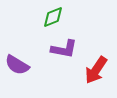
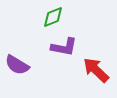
purple L-shape: moved 2 px up
red arrow: rotated 100 degrees clockwise
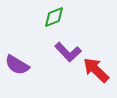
green diamond: moved 1 px right
purple L-shape: moved 4 px right, 5 px down; rotated 36 degrees clockwise
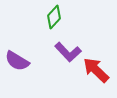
green diamond: rotated 25 degrees counterclockwise
purple semicircle: moved 4 px up
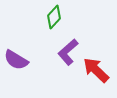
purple L-shape: rotated 92 degrees clockwise
purple semicircle: moved 1 px left, 1 px up
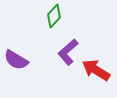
green diamond: moved 1 px up
red arrow: rotated 12 degrees counterclockwise
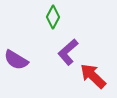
green diamond: moved 1 px left, 1 px down; rotated 15 degrees counterclockwise
red arrow: moved 3 px left, 6 px down; rotated 12 degrees clockwise
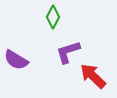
purple L-shape: rotated 24 degrees clockwise
